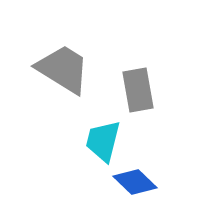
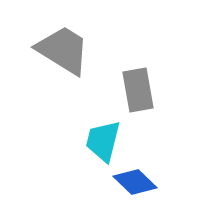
gray trapezoid: moved 19 px up
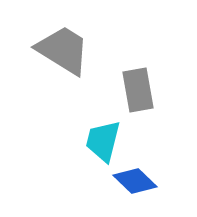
blue diamond: moved 1 px up
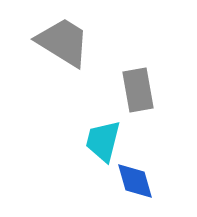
gray trapezoid: moved 8 px up
blue diamond: rotated 30 degrees clockwise
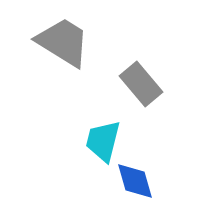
gray rectangle: moved 3 px right, 6 px up; rotated 30 degrees counterclockwise
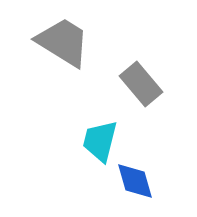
cyan trapezoid: moved 3 px left
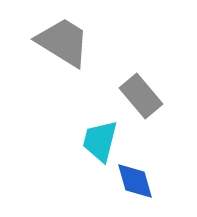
gray rectangle: moved 12 px down
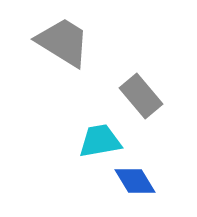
cyan trapezoid: rotated 66 degrees clockwise
blue diamond: rotated 15 degrees counterclockwise
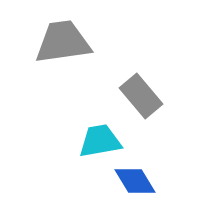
gray trapezoid: rotated 40 degrees counterclockwise
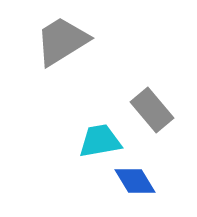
gray trapezoid: moved 1 px left, 1 px up; rotated 24 degrees counterclockwise
gray rectangle: moved 11 px right, 14 px down
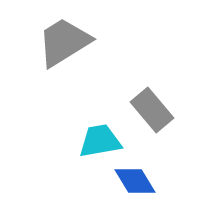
gray trapezoid: moved 2 px right, 1 px down
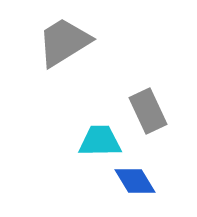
gray rectangle: moved 4 px left, 1 px down; rotated 15 degrees clockwise
cyan trapezoid: rotated 9 degrees clockwise
